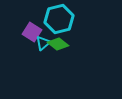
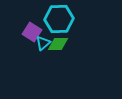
cyan hexagon: rotated 12 degrees clockwise
green diamond: rotated 40 degrees counterclockwise
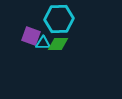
purple square: moved 1 px left, 4 px down; rotated 12 degrees counterclockwise
cyan triangle: rotated 42 degrees clockwise
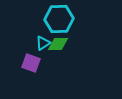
purple square: moved 27 px down
cyan triangle: rotated 35 degrees counterclockwise
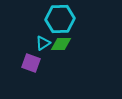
cyan hexagon: moved 1 px right
green diamond: moved 3 px right
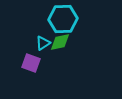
cyan hexagon: moved 3 px right
green diamond: moved 1 px left, 2 px up; rotated 10 degrees counterclockwise
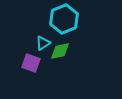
cyan hexagon: moved 1 px right; rotated 20 degrees counterclockwise
green diamond: moved 9 px down
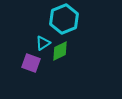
green diamond: rotated 15 degrees counterclockwise
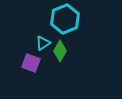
cyan hexagon: moved 1 px right
green diamond: rotated 35 degrees counterclockwise
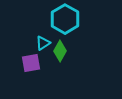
cyan hexagon: rotated 8 degrees counterclockwise
purple square: rotated 30 degrees counterclockwise
